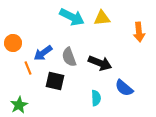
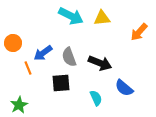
cyan arrow: moved 1 px left, 1 px up
orange arrow: rotated 48 degrees clockwise
black square: moved 6 px right, 2 px down; rotated 18 degrees counterclockwise
cyan semicircle: rotated 21 degrees counterclockwise
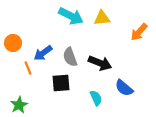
gray semicircle: moved 1 px right
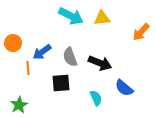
orange arrow: moved 2 px right
blue arrow: moved 1 px left, 1 px up
orange line: rotated 16 degrees clockwise
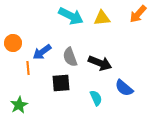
orange arrow: moved 3 px left, 18 px up
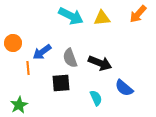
gray semicircle: moved 1 px down
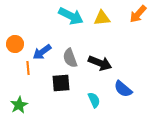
orange circle: moved 2 px right, 1 px down
blue semicircle: moved 1 px left, 1 px down
cyan semicircle: moved 2 px left, 2 px down
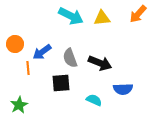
blue semicircle: rotated 42 degrees counterclockwise
cyan semicircle: rotated 42 degrees counterclockwise
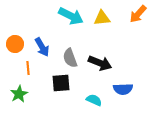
blue arrow: moved 5 px up; rotated 84 degrees counterclockwise
green star: moved 11 px up
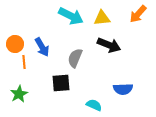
gray semicircle: moved 5 px right; rotated 42 degrees clockwise
black arrow: moved 9 px right, 18 px up
orange line: moved 4 px left, 6 px up
cyan semicircle: moved 5 px down
